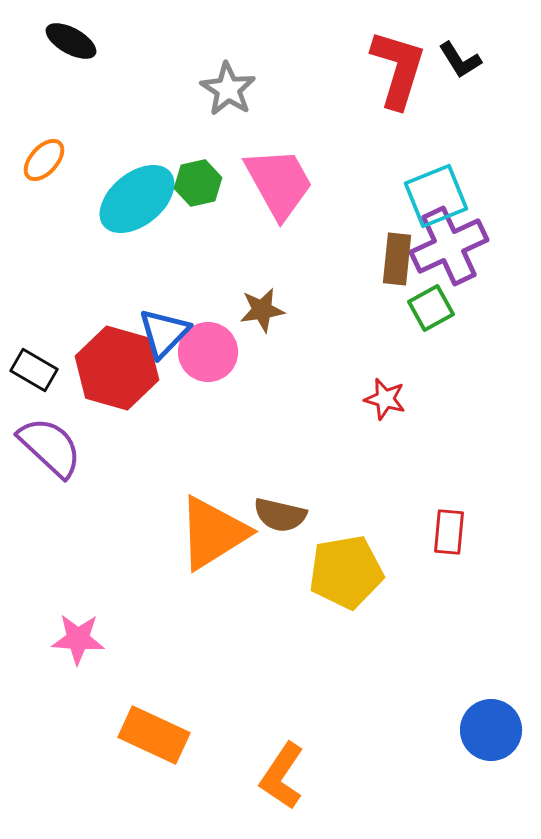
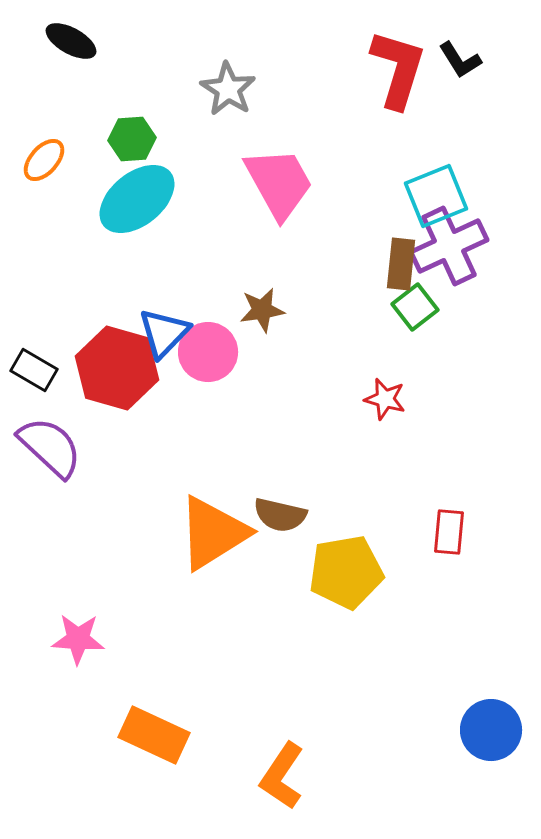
green hexagon: moved 66 px left, 44 px up; rotated 9 degrees clockwise
brown rectangle: moved 4 px right, 5 px down
green square: moved 16 px left, 1 px up; rotated 9 degrees counterclockwise
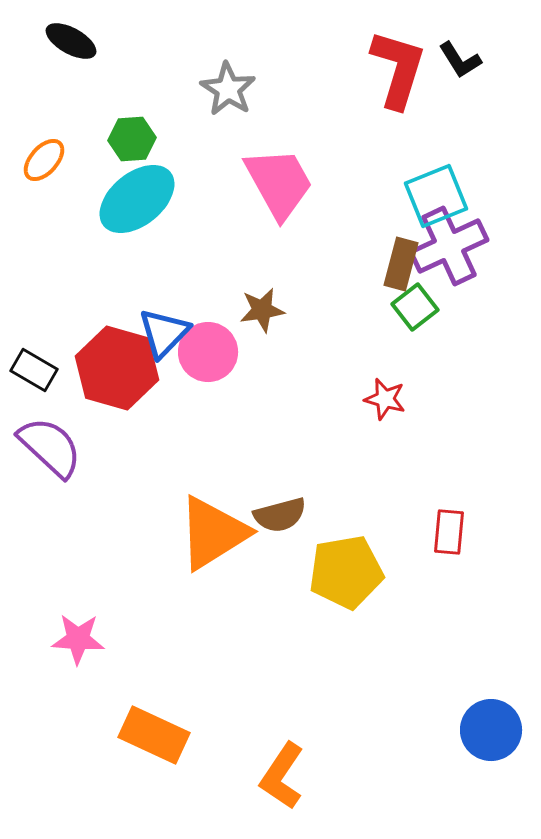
brown rectangle: rotated 9 degrees clockwise
brown semicircle: rotated 28 degrees counterclockwise
